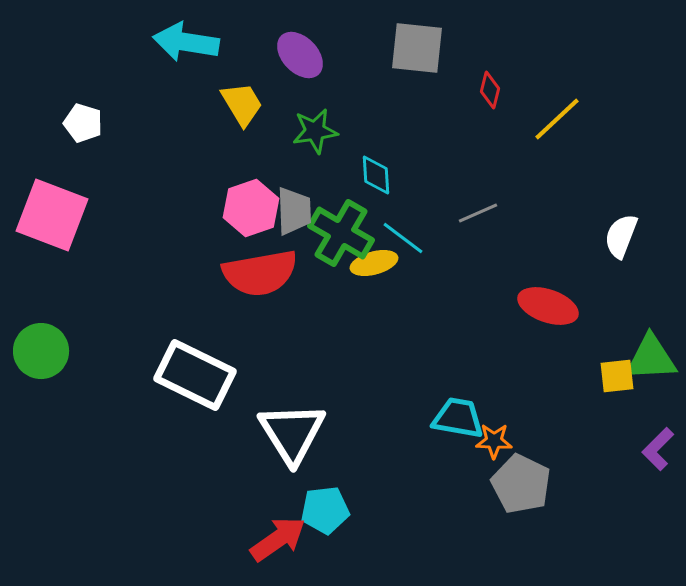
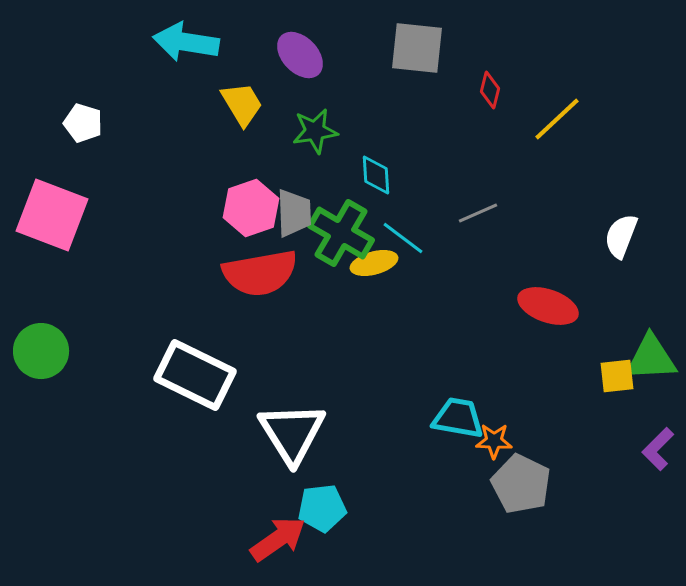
gray trapezoid: moved 2 px down
cyan pentagon: moved 3 px left, 2 px up
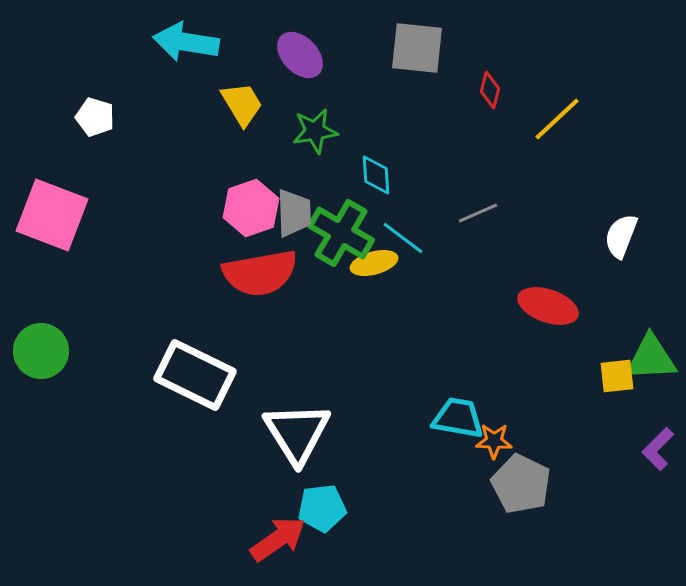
white pentagon: moved 12 px right, 6 px up
white triangle: moved 5 px right
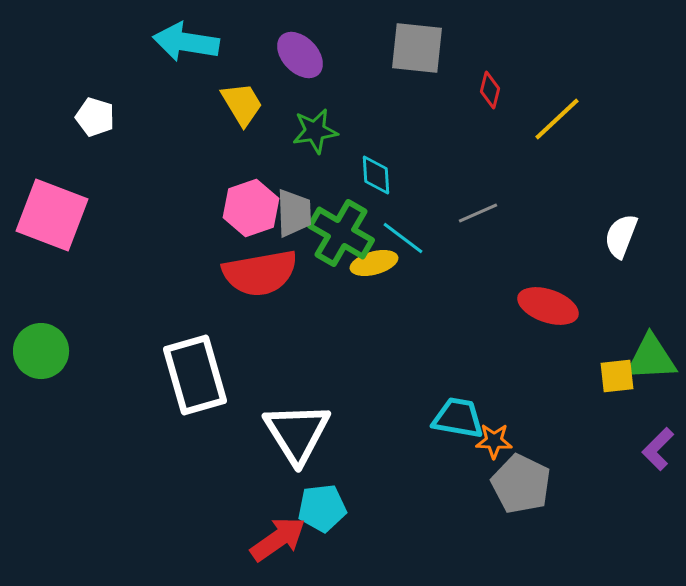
white rectangle: rotated 48 degrees clockwise
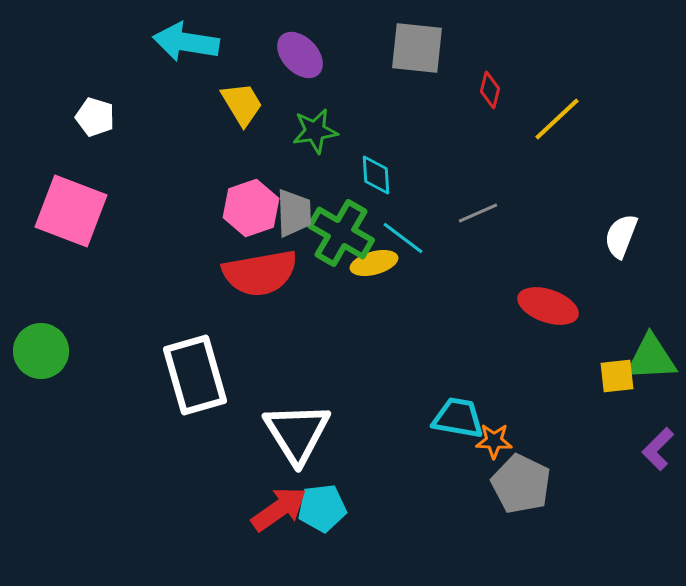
pink square: moved 19 px right, 4 px up
red arrow: moved 1 px right, 30 px up
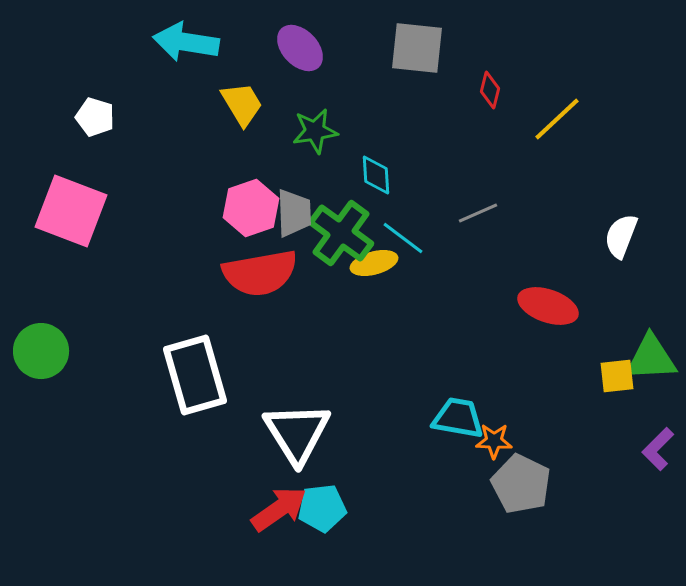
purple ellipse: moved 7 px up
green cross: rotated 6 degrees clockwise
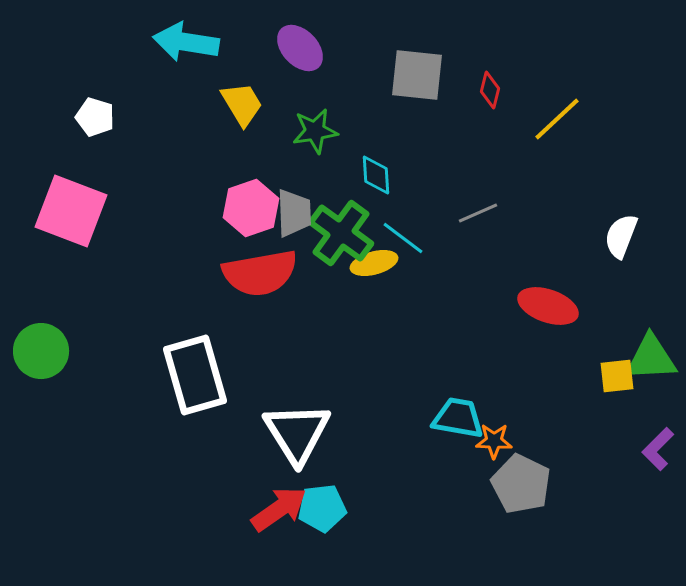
gray square: moved 27 px down
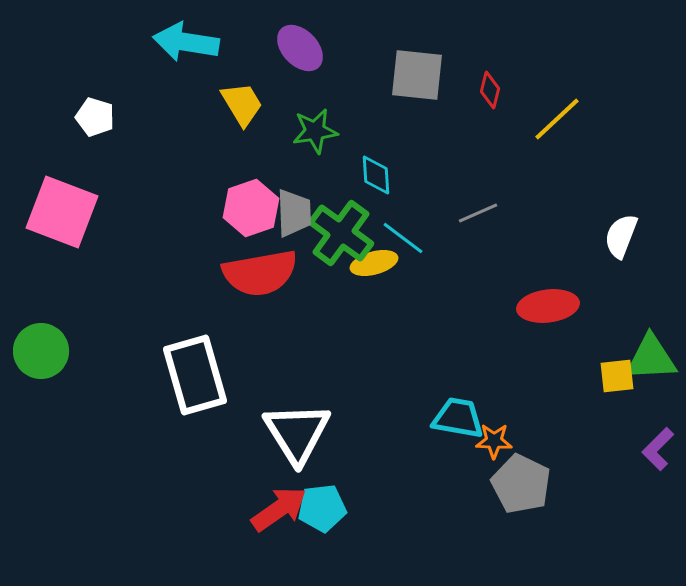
pink square: moved 9 px left, 1 px down
red ellipse: rotated 26 degrees counterclockwise
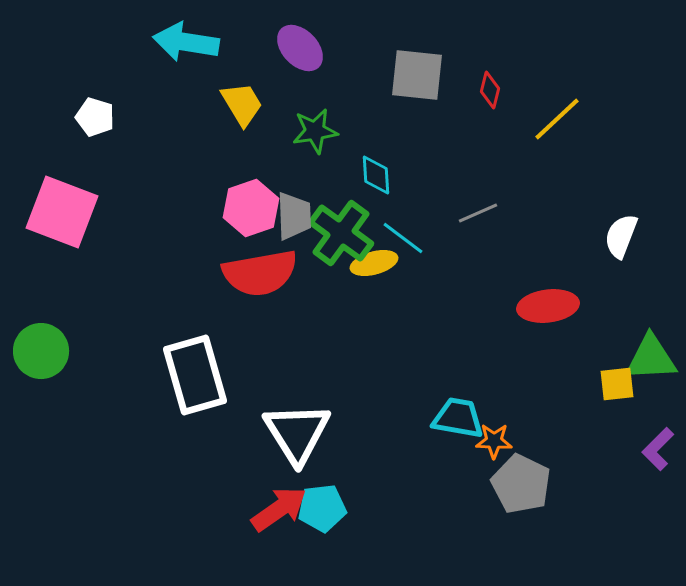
gray trapezoid: moved 3 px down
yellow square: moved 8 px down
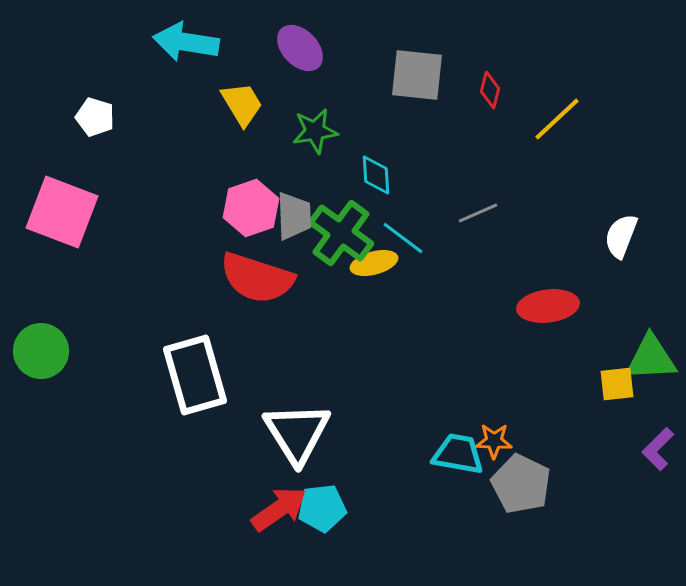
red semicircle: moved 3 px left, 5 px down; rotated 28 degrees clockwise
cyan trapezoid: moved 36 px down
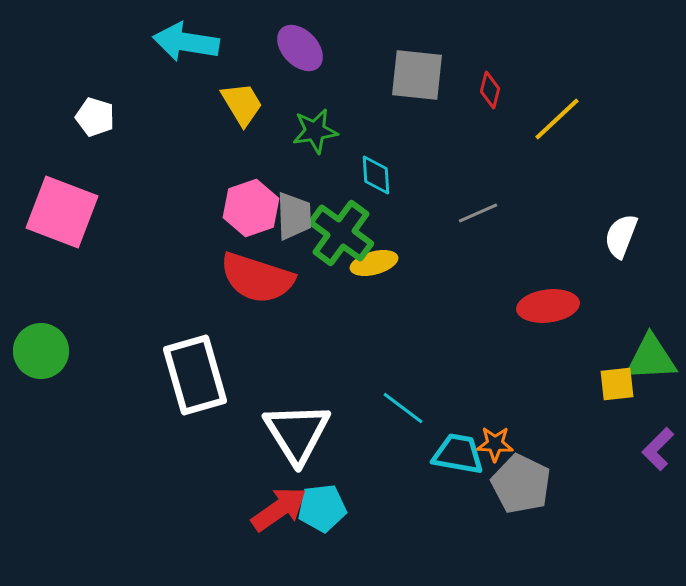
cyan line: moved 170 px down
orange star: moved 1 px right, 3 px down
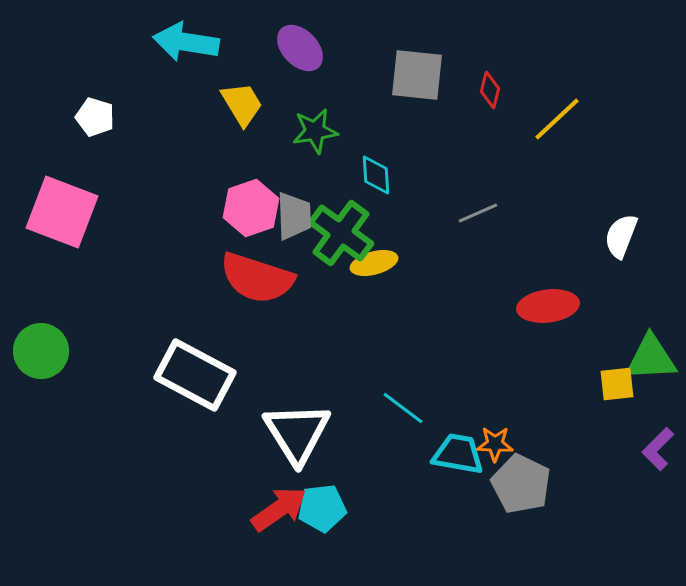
white rectangle: rotated 46 degrees counterclockwise
